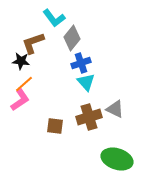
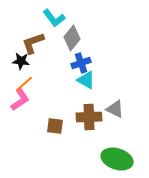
cyan triangle: moved 2 px up; rotated 18 degrees counterclockwise
brown cross: rotated 15 degrees clockwise
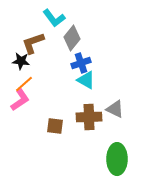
green ellipse: rotated 72 degrees clockwise
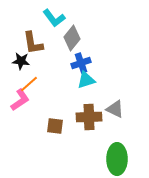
brown L-shape: rotated 80 degrees counterclockwise
cyan triangle: rotated 48 degrees counterclockwise
orange line: moved 5 px right
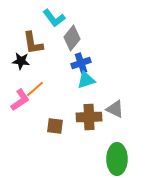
orange line: moved 6 px right, 5 px down
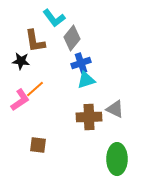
brown L-shape: moved 2 px right, 2 px up
brown square: moved 17 px left, 19 px down
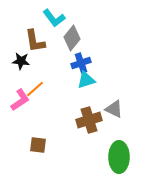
gray triangle: moved 1 px left
brown cross: moved 3 px down; rotated 15 degrees counterclockwise
green ellipse: moved 2 px right, 2 px up
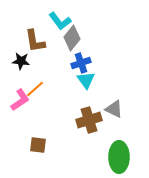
cyan L-shape: moved 6 px right, 3 px down
cyan triangle: rotated 48 degrees counterclockwise
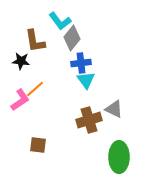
blue cross: rotated 12 degrees clockwise
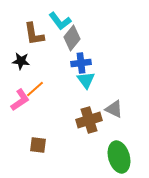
brown L-shape: moved 1 px left, 7 px up
green ellipse: rotated 16 degrees counterclockwise
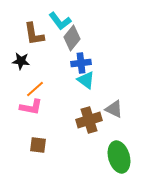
cyan triangle: rotated 18 degrees counterclockwise
pink L-shape: moved 11 px right, 7 px down; rotated 45 degrees clockwise
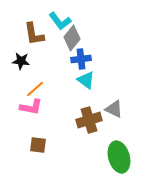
blue cross: moved 4 px up
